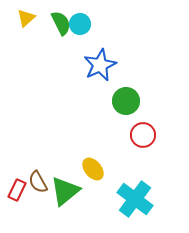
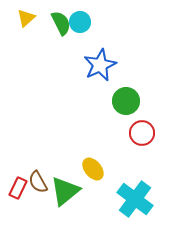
cyan circle: moved 2 px up
red circle: moved 1 px left, 2 px up
red rectangle: moved 1 px right, 2 px up
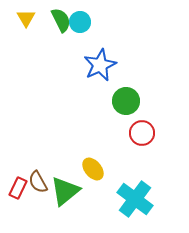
yellow triangle: rotated 18 degrees counterclockwise
green semicircle: moved 3 px up
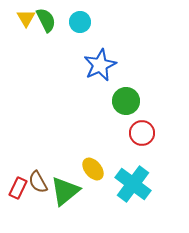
green semicircle: moved 15 px left
cyan cross: moved 2 px left, 15 px up
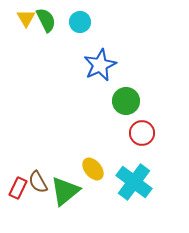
cyan cross: moved 1 px right, 2 px up
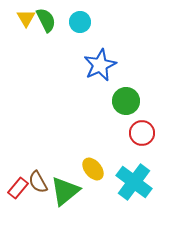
red rectangle: rotated 15 degrees clockwise
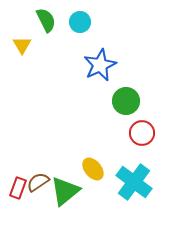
yellow triangle: moved 4 px left, 27 px down
brown semicircle: rotated 85 degrees clockwise
red rectangle: rotated 20 degrees counterclockwise
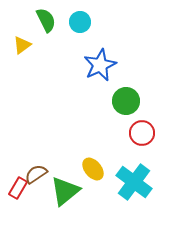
yellow triangle: rotated 24 degrees clockwise
brown semicircle: moved 2 px left, 8 px up
red rectangle: rotated 10 degrees clockwise
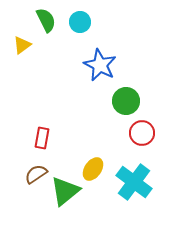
blue star: rotated 20 degrees counterclockwise
yellow ellipse: rotated 75 degrees clockwise
red rectangle: moved 24 px right, 50 px up; rotated 20 degrees counterclockwise
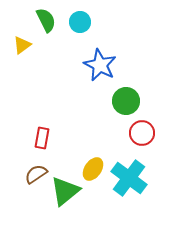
cyan cross: moved 5 px left, 4 px up
